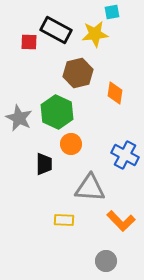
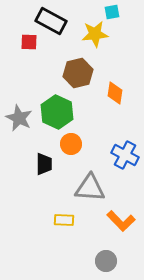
black rectangle: moved 5 px left, 9 px up
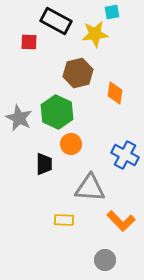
black rectangle: moved 5 px right
gray circle: moved 1 px left, 1 px up
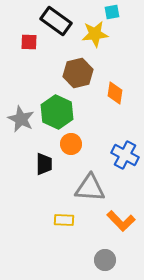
black rectangle: rotated 8 degrees clockwise
gray star: moved 2 px right, 1 px down
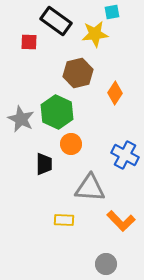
orange diamond: rotated 25 degrees clockwise
gray circle: moved 1 px right, 4 px down
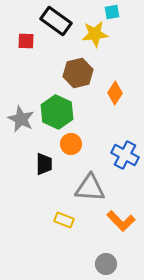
red square: moved 3 px left, 1 px up
yellow rectangle: rotated 18 degrees clockwise
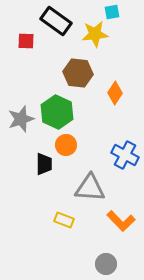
brown hexagon: rotated 20 degrees clockwise
gray star: rotated 28 degrees clockwise
orange circle: moved 5 px left, 1 px down
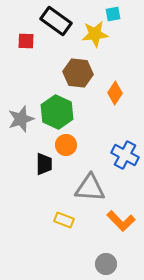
cyan square: moved 1 px right, 2 px down
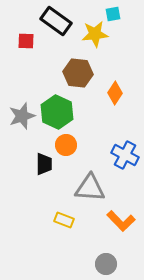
gray star: moved 1 px right, 3 px up
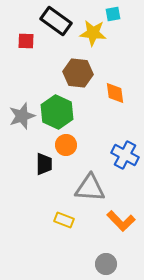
yellow star: moved 2 px left, 1 px up; rotated 12 degrees clockwise
orange diamond: rotated 40 degrees counterclockwise
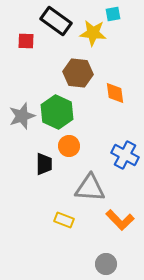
orange circle: moved 3 px right, 1 px down
orange L-shape: moved 1 px left, 1 px up
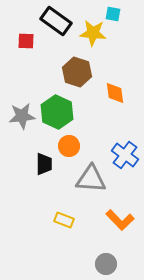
cyan square: rotated 21 degrees clockwise
brown hexagon: moved 1 px left, 1 px up; rotated 12 degrees clockwise
gray star: rotated 12 degrees clockwise
blue cross: rotated 8 degrees clockwise
gray triangle: moved 1 px right, 9 px up
